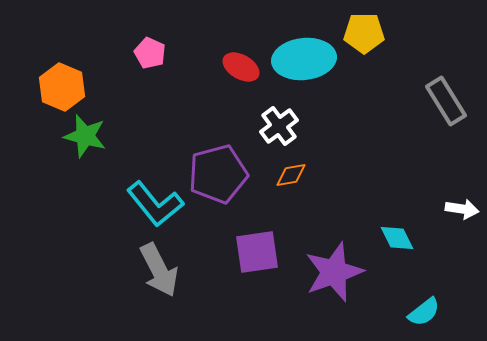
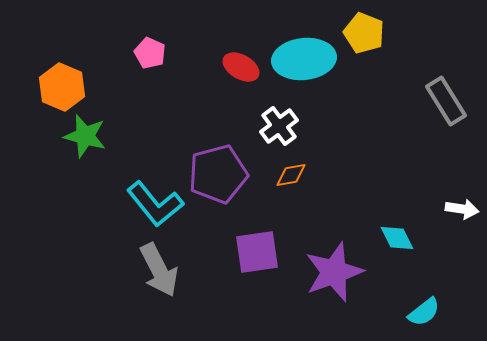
yellow pentagon: rotated 21 degrees clockwise
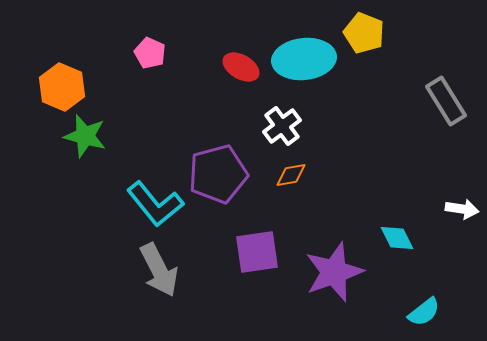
white cross: moved 3 px right
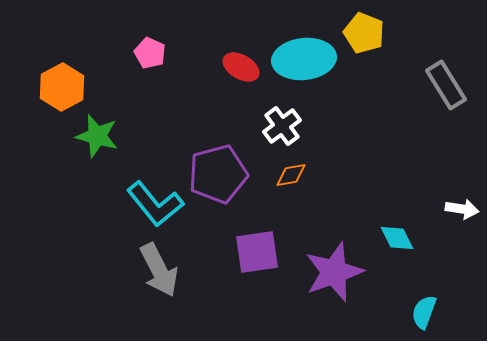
orange hexagon: rotated 9 degrees clockwise
gray rectangle: moved 16 px up
green star: moved 12 px right
cyan semicircle: rotated 148 degrees clockwise
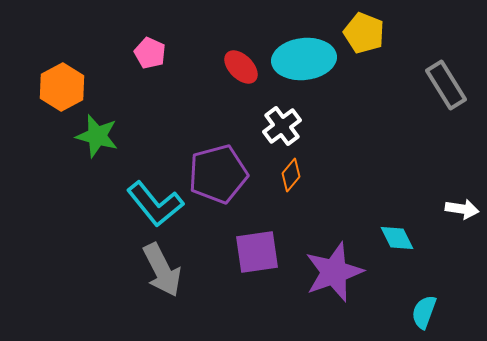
red ellipse: rotated 15 degrees clockwise
orange diamond: rotated 40 degrees counterclockwise
gray arrow: moved 3 px right
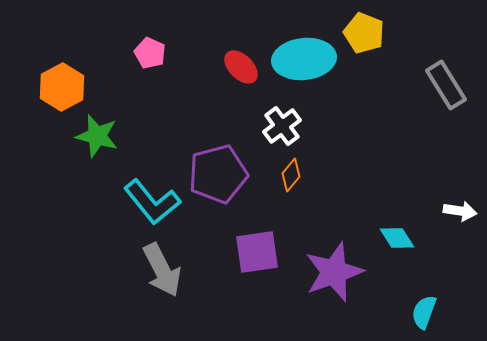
cyan L-shape: moved 3 px left, 2 px up
white arrow: moved 2 px left, 2 px down
cyan diamond: rotated 6 degrees counterclockwise
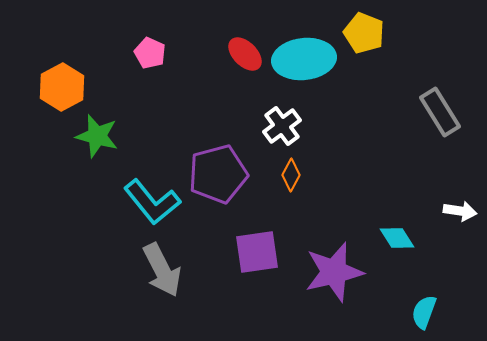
red ellipse: moved 4 px right, 13 px up
gray rectangle: moved 6 px left, 27 px down
orange diamond: rotated 12 degrees counterclockwise
purple star: rotated 6 degrees clockwise
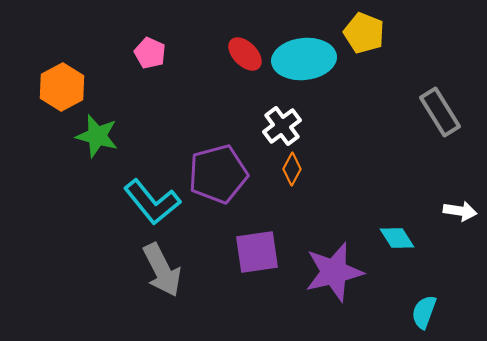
orange diamond: moved 1 px right, 6 px up
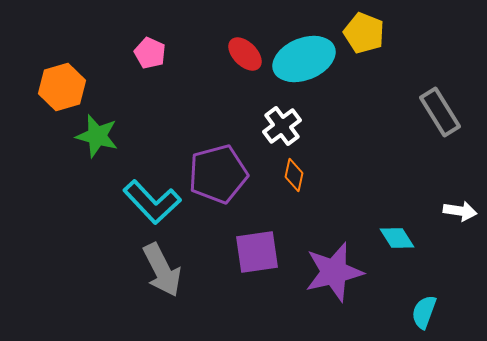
cyan ellipse: rotated 16 degrees counterclockwise
orange hexagon: rotated 12 degrees clockwise
orange diamond: moved 2 px right, 6 px down; rotated 16 degrees counterclockwise
cyan L-shape: rotated 4 degrees counterclockwise
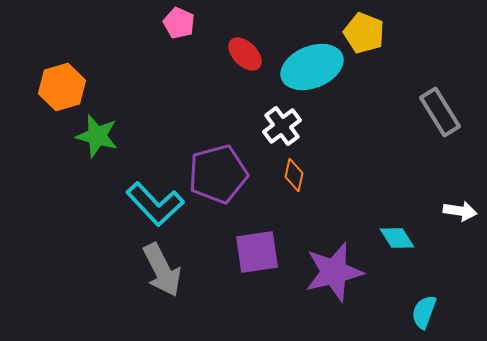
pink pentagon: moved 29 px right, 30 px up
cyan ellipse: moved 8 px right, 8 px down
cyan L-shape: moved 3 px right, 2 px down
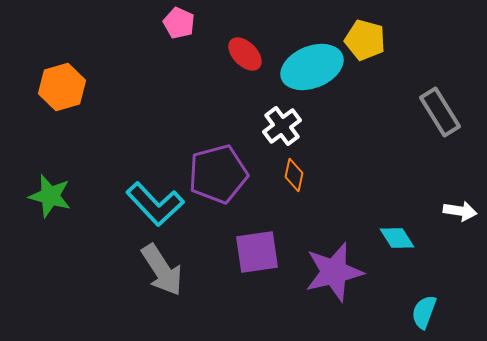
yellow pentagon: moved 1 px right, 7 px down; rotated 6 degrees counterclockwise
green star: moved 47 px left, 60 px down
gray arrow: rotated 6 degrees counterclockwise
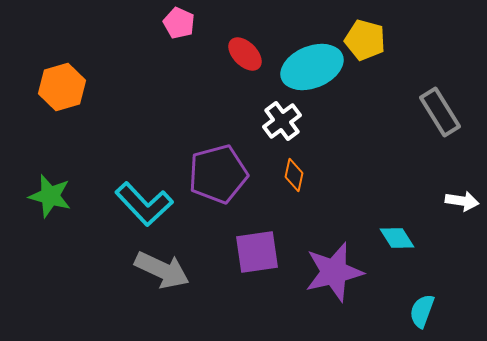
white cross: moved 5 px up
cyan L-shape: moved 11 px left
white arrow: moved 2 px right, 10 px up
gray arrow: rotated 32 degrees counterclockwise
cyan semicircle: moved 2 px left, 1 px up
